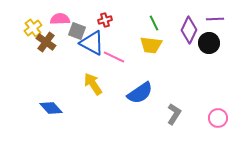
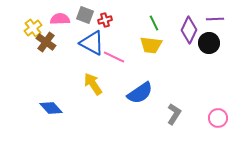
gray square: moved 8 px right, 16 px up
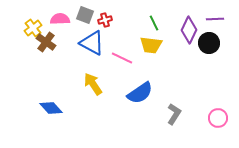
pink line: moved 8 px right, 1 px down
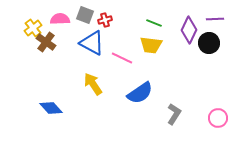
green line: rotated 42 degrees counterclockwise
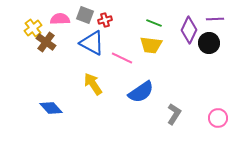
blue semicircle: moved 1 px right, 1 px up
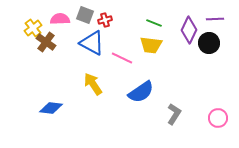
blue diamond: rotated 40 degrees counterclockwise
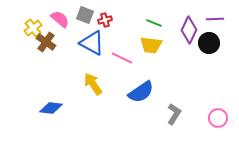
pink semicircle: rotated 42 degrees clockwise
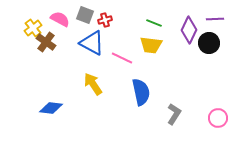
pink semicircle: rotated 12 degrees counterclockwise
blue semicircle: rotated 68 degrees counterclockwise
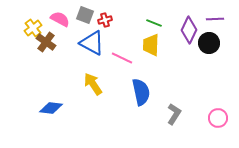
yellow trapezoid: rotated 85 degrees clockwise
